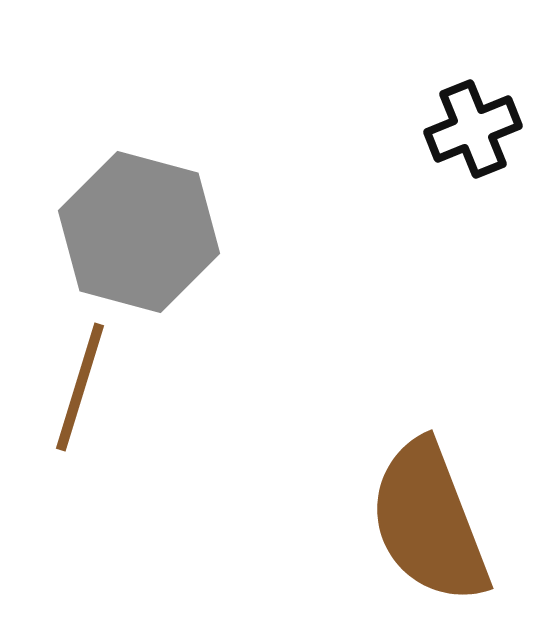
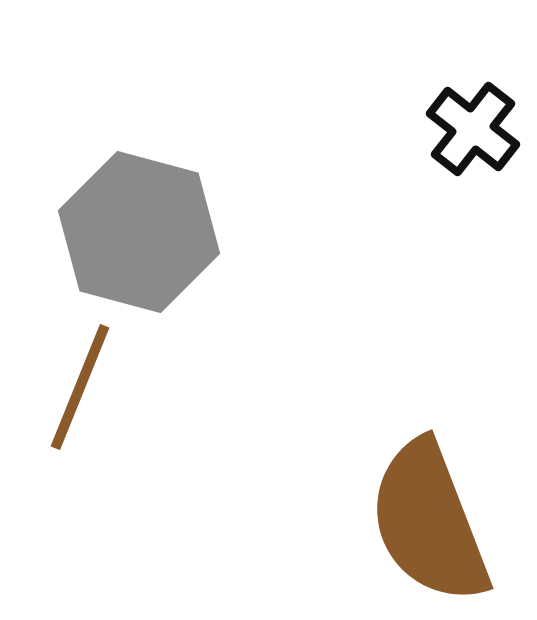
black cross: rotated 30 degrees counterclockwise
brown line: rotated 5 degrees clockwise
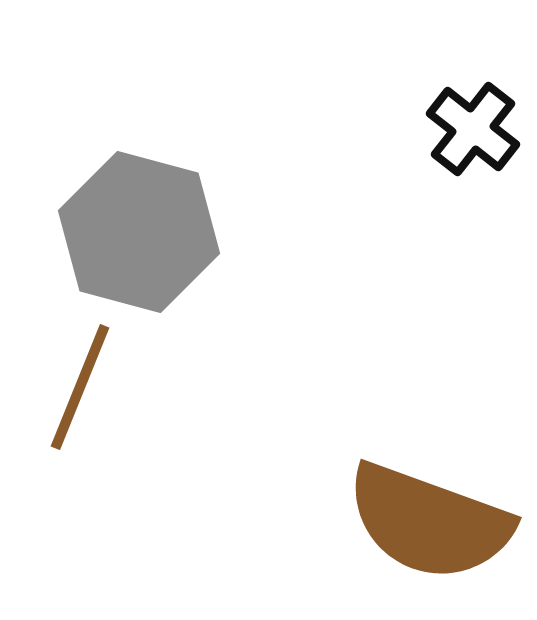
brown semicircle: rotated 49 degrees counterclockwise
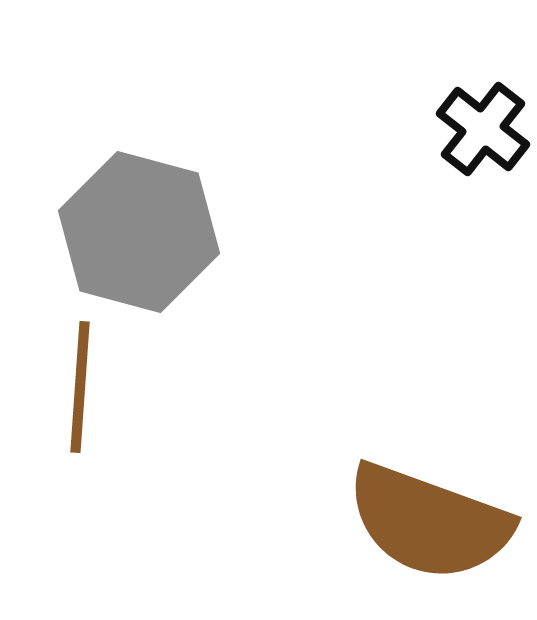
black cross: moved 10 px right
brown line: rotated 18 degrees counterclockwise
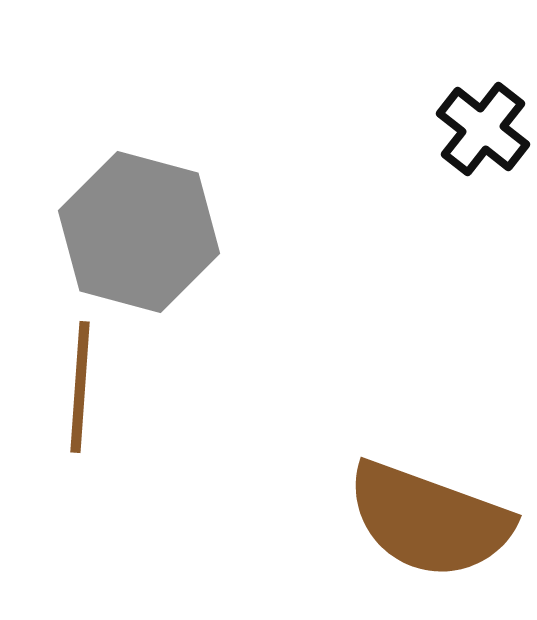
brown semicircle: moved 2 px up
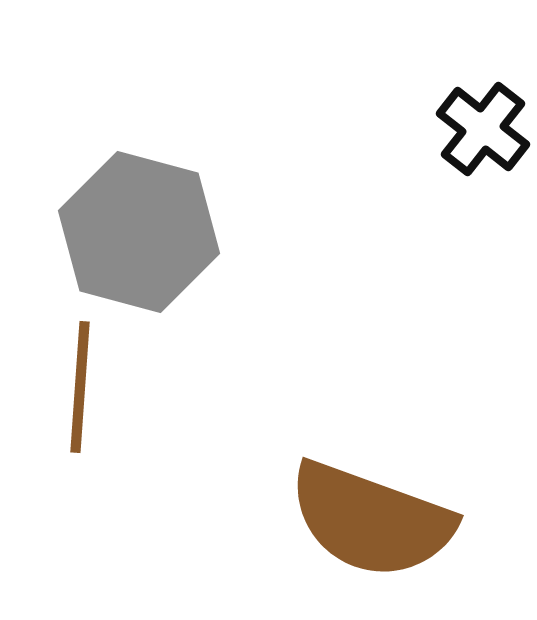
brown semicircle: moved 58 px left
